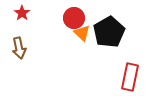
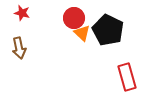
red star: rotated 21 degrees counterclockwise
black pentagon: moved 1 px left, 2 px up; rotated 16 degrees counterclockwise
red rectangle: moved 3 px left; rotated 28 degrees counterclockwise
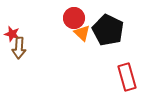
red star: moved 10 px left, 21 px down
brown arrow: rotated 15 degrees clockwise
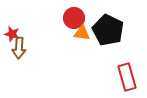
orange triangle: rotated 36 degrees counterclockwise
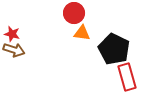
red circle: moved 5 px up
black pentagon: moved 6 px right, 19 px down
brown arrow: moved 5 px left, 2 px down; rotated 75 degrees counterclockwise
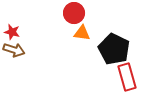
red star: moved 2 px up
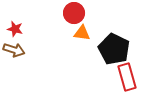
red star: moved 3 px right, 3 px up
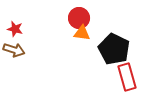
red circle: moved 5 px right, 5 px down
